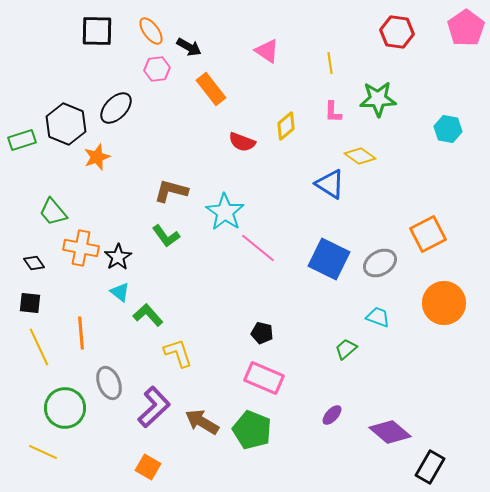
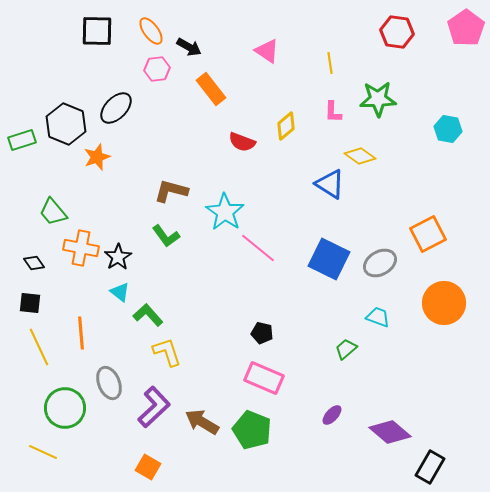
yellow L-shape at (178, 353): moved 11 px left, 1 px up
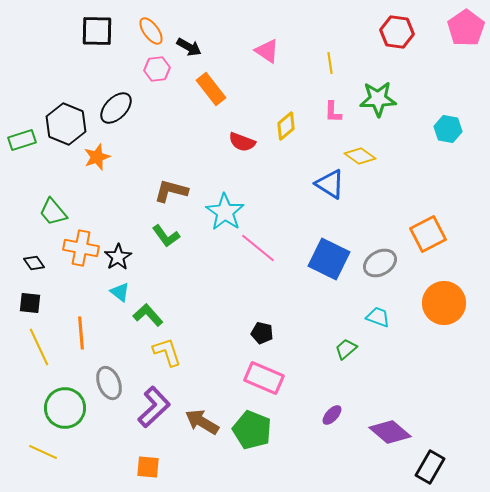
orange square at (148, 467): rotated 25 degrees counterclockwise
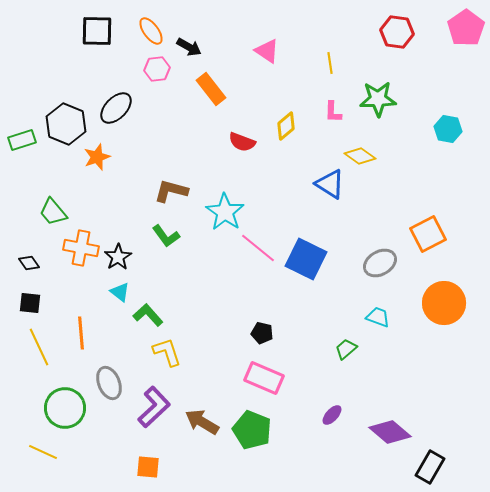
blue square at (329, 259): moved 23 px left
black diamond at (34, 263): moved 5 px left
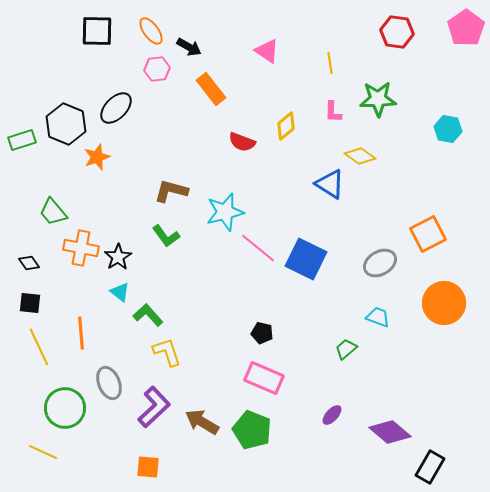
cyan star at (225, 212): rotated 24 degrees clockwise
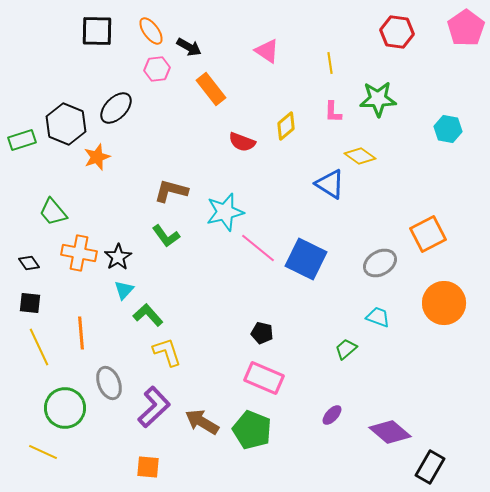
orange cross at (81, 248): moved 2 px left, 5 px down
cyan triangle at (120, 292): moved 4 px right, 2 px up; rotated 35 degrees clockwise
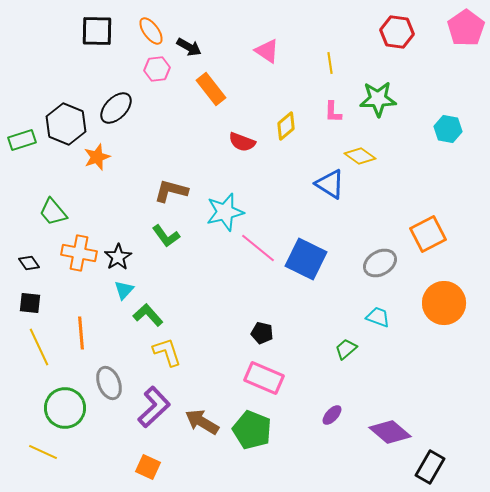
orange square at (148, 467): rotated 20 degrees clockwise
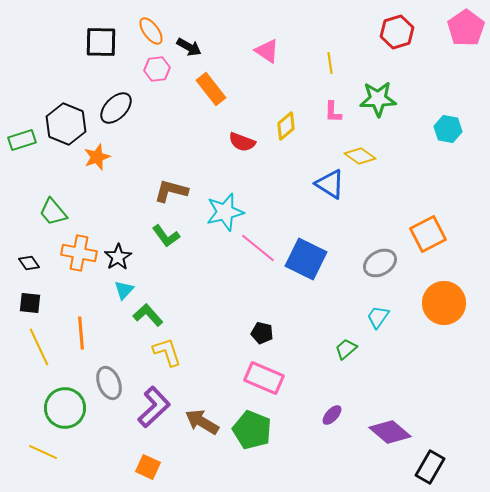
black square at (97, 31): moved 4 px right, 11 px down
red hexagon at (397, 32): rotated 24 degrees counterclockwise
cyan trapezoid at (378, 317): rotated 75 degrees counterclockwise
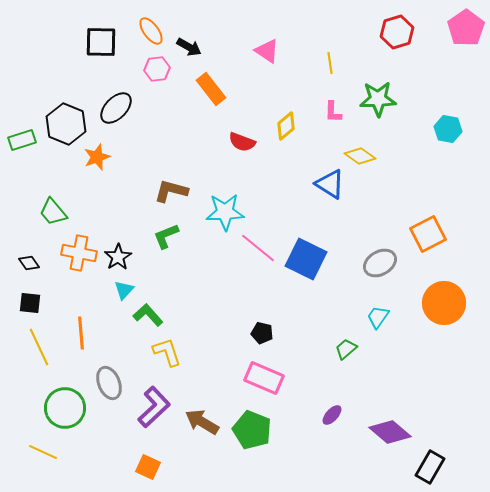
cyan star at (225, 212): rotated 12 degrees clockwise
green L-shape at (166, 236): rotated 104 degrees clockwise
